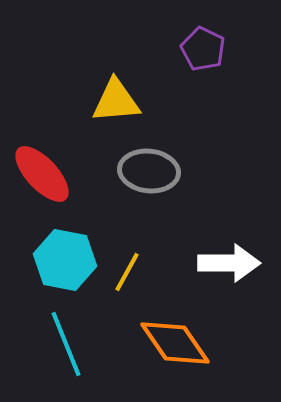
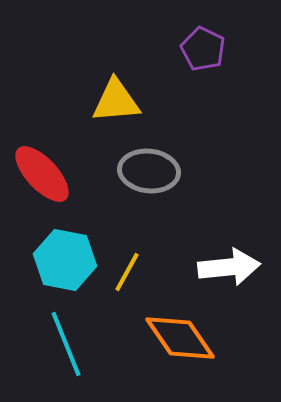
white arrow: moved 4 px down; rotated 6 degrees counterclockwise
orange diamond: moved 5 px right, 5 px up
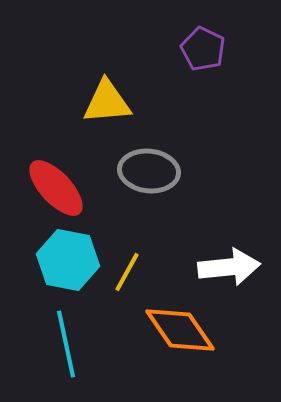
yellow triangle: moved 9 px left, 1 px down
red ellipse: moved 14 px right, 14 px down
cyan hexagon: moved 3 px right
orange diamond: moved 8 px up
cyan line: rotated 10 degrees clockwise
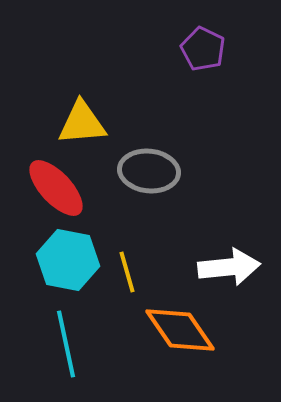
yellow triangle: moved 25 px left, 21 px down
yellow line: rotated 45 degrees counterclockwise
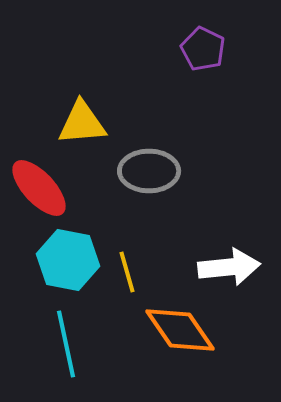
gray ellipse: rotated 6 degrees counterclockwise
red ellipse: moved 17 px left
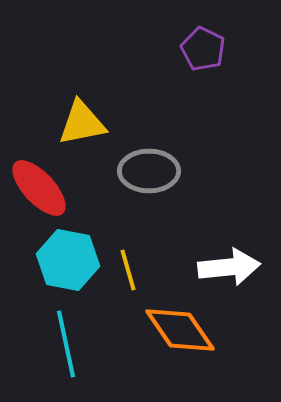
yellow triangle: rotated 6 degrees counterclockwise
yellow line: moved 1 px right, 2 px up
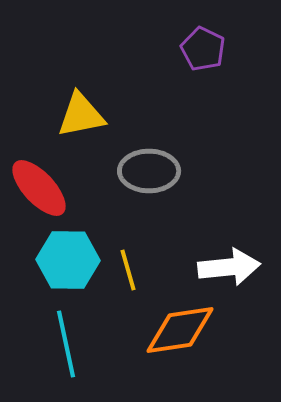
yellow triangle: moved 1 px left, 8 px up
cyan hexagon: rotated 10 degrees counterclockwise
orange diamond: rotated 64 degrees counterclockwise
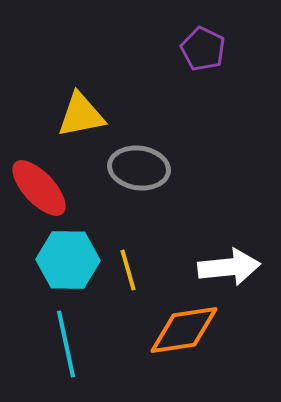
gray ellipse: moved 10 px left, 3 px up; rotated 8 degrees clockwise
orange diamond: moved 4 px right
